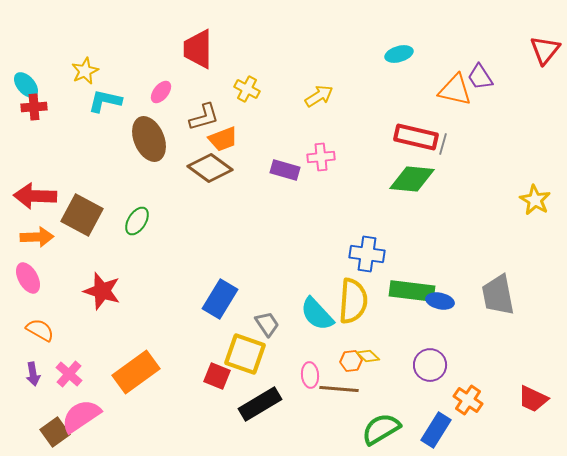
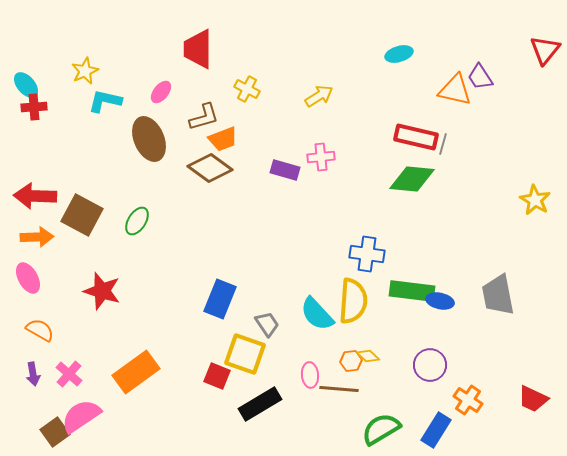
blue rectangle at (220, 299): rotated 9 degrees counterclockwise
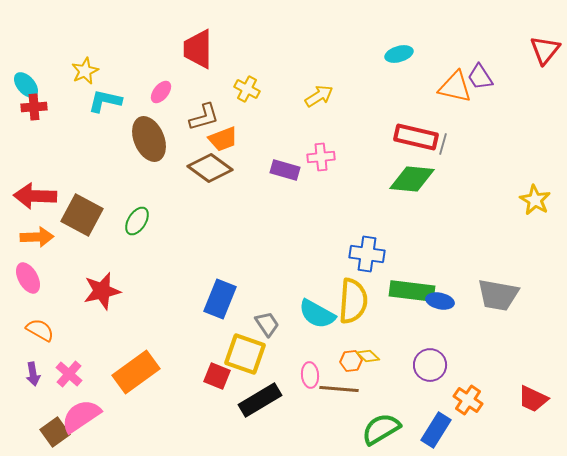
orange triangle at (455, 90): moved 3 px up
red star at (102, 291): rotated 30 degrees counterclockwise
gray trapezoid at (498, 295): rotated 69 degrees counterclockwise
cyan semicircle at (317, 314): rotated 18 degrees counterclockwise
black rectangle at (260, 404): moved 4 px up
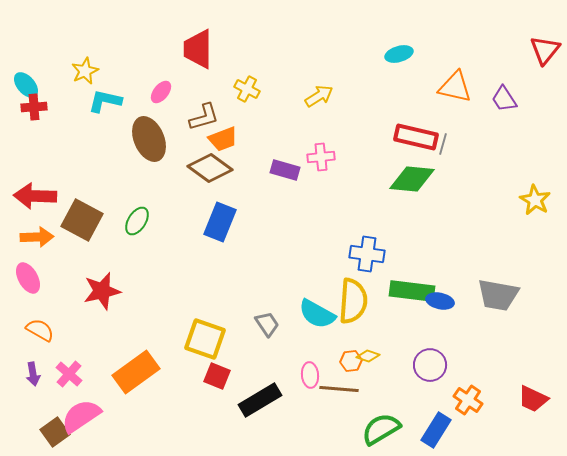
purple trapezoid at (480, 77): moved 24 px right, 22 px down
brown square at (82, 215): moved 5 px down
blue rectangle at (220, 299): moved 77 px up
yellow square at (245, 354): moved 40 px left, 15 px up
yellow diamond at (368, 356): rotated 25 degrees counterclockwise
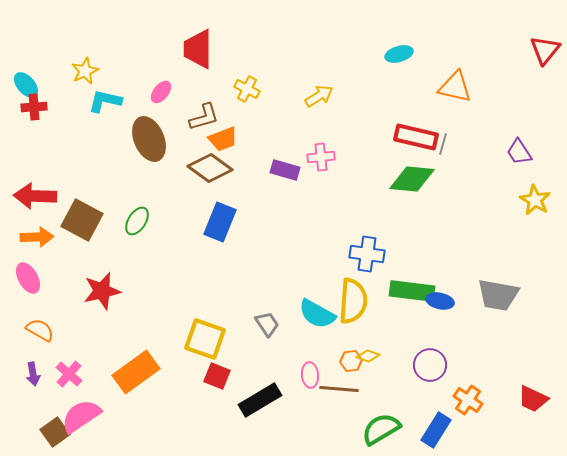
purple trapezoid at (504, 99): moved 15 px right, 53 px down
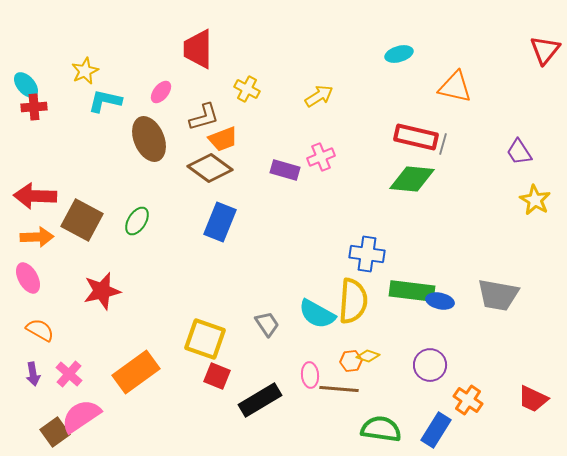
pink cross at (321, 157): rotated 16 degrees counterclockwise
green semicircle at (381, 429): rotated 39 degrees clockwise
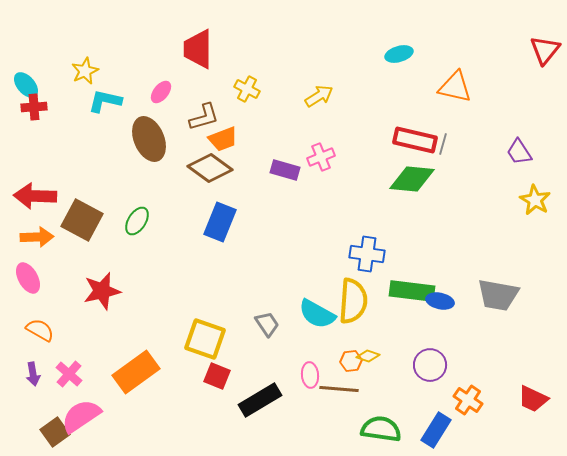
red rectangle at (416, 137): moved 1 px left, 3 px down
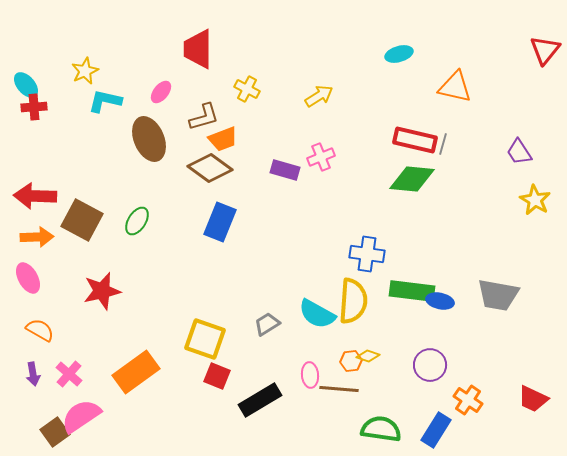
gray trapezoid at (267, 324): rotated 88 degrees counterclockwise
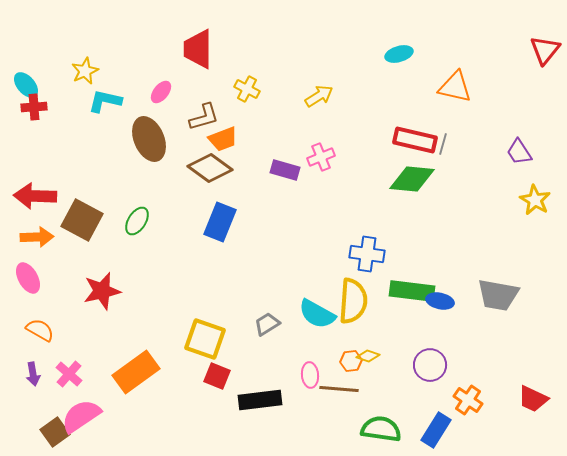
black rectangle at (260, 400): rotated 24 degrees clockwise
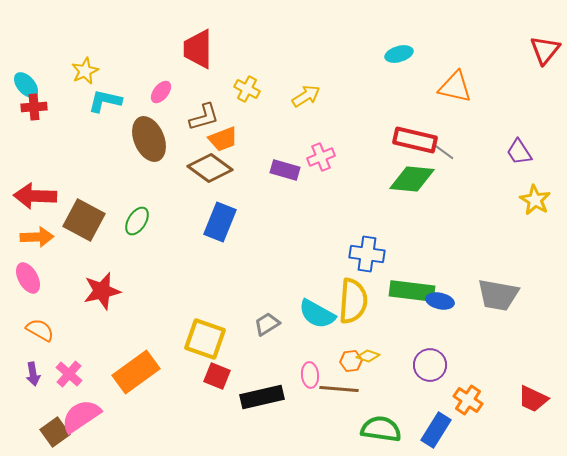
yellow arrow at (319, 96): moved 13 px left
gray line at (443, 144): moved 1 px right, 8 px down; rotated 70 degrees counterclockwise
brown square at (82, 220): moved 2 px right
black rectangle at (260, 400): moved 2 px right, 3 px up; rotated 6 degrees counterclockwise
